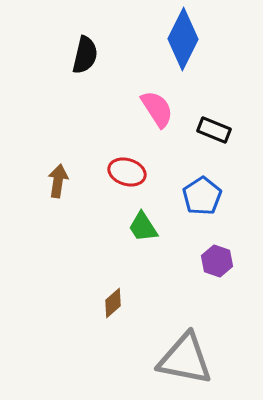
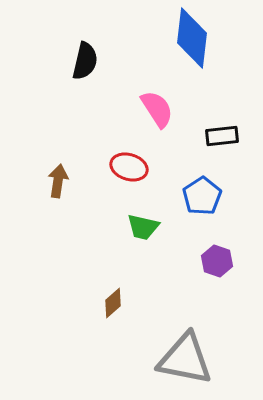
blue diamond: moved 9 px right, 1 px up; rotated 20 degrees counterclockwise
black semicircle: moved 6 px down
black rectangle: moved 8 px right, 6 px down; rotated 28 degrees counterclockwise
red ellipse: moved 2 px right, 5 px up
green trapezoid: rotated 44 degrees counterclockwise
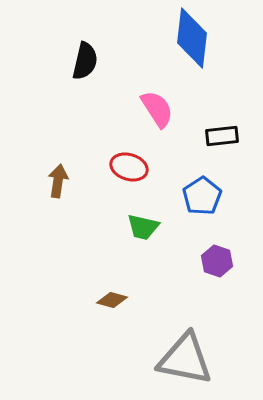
brown diamond: moved 1 px left, 3 px up; rotated 56 degrees clockwise
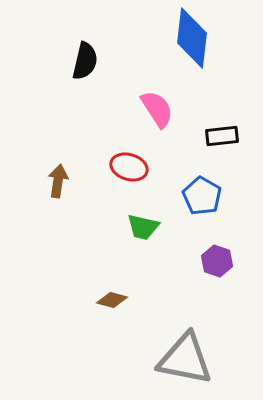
blue pentagon: rotated 9 degrees counterclockwise
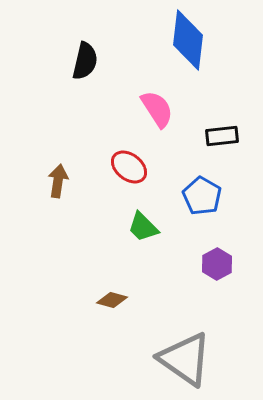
blue diamond: moved 4 px left, 2 px down
red ellipse: rotated 21 degrees clockwise
green trapezoid: rotated 32 degrees clockwise
purple hexagon: moved 3 px down; rotated 12 degrees clockwise
gray triangle: rotated 24 degrees clockwise
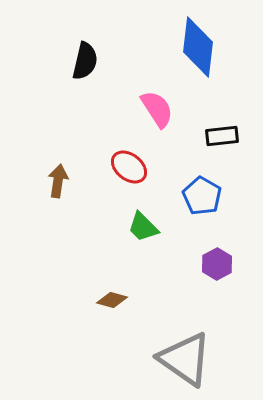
blue diamond: moved 10 px right, 7 px down
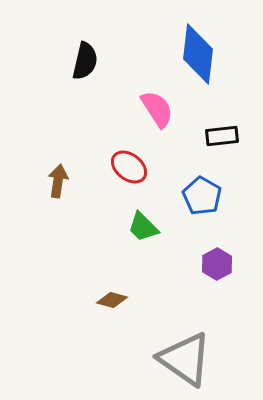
blue diamond: moved 7 px down
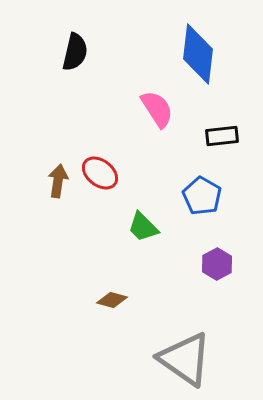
black semicircle: moved 10 px left, 9 px up
red ellipse: moved 29 px left, 6 px down
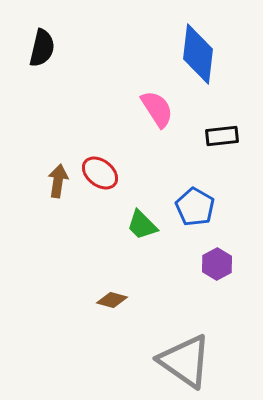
black semicircle: moved 33 px left, 4 px up
blue pentagon: moved 7 px left, 11 px down
green trapezoid: moved 1 px left, 2 px up
gray triangle: moved 2 px down
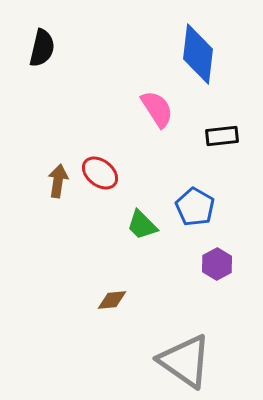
brown diamond: rotated 20 degrees counterclockwise
